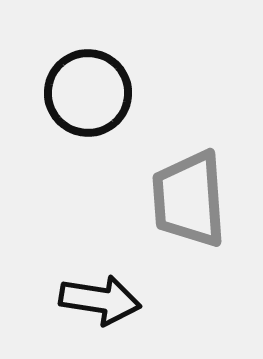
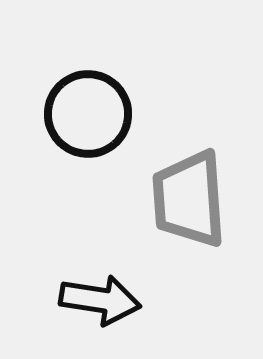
black circle: moved 21 px down
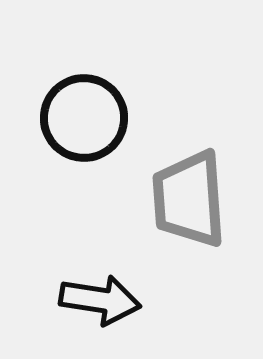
black circle: moved 4 px left, 4 px down
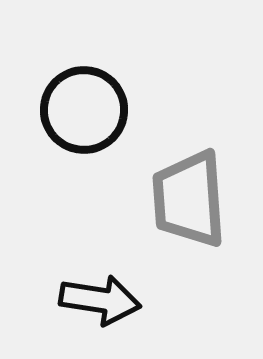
black circle: moved 8 px up
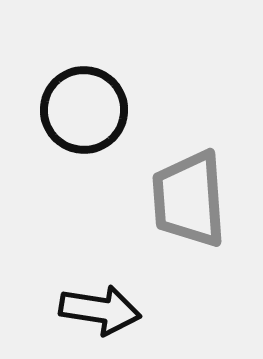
black arrow: moved 10 px down
